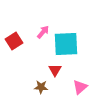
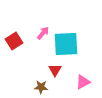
pink arrow: moved 1 px down
pink triangle: moved 3 px right, 5 px up; rotated 14 degrees clockwise
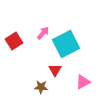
cyan square: rotated 24 degrees counterclockwise
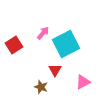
red square: moved 4 px down
brown star: rotated 16 degrees clockwise
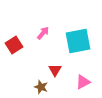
cyan square: moved 12 px right, 3 px up; rotated 16 degrees clockwise
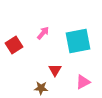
brown star: moved 1 px down; rotated 16 degrees counterclockwise
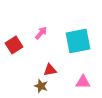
pink arrow: moved 2 px left
red triangle: moved 5 px left; rotated 48 degrees clockwise
pink triangle: rotated 28 degrees clockwise
brown star: moved 2 px up; rotated 16 degrees clockwise
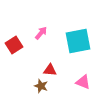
red triangle: rotated 16 degrees clockwise
pink triangle: rotated 21 degrees clockwise
